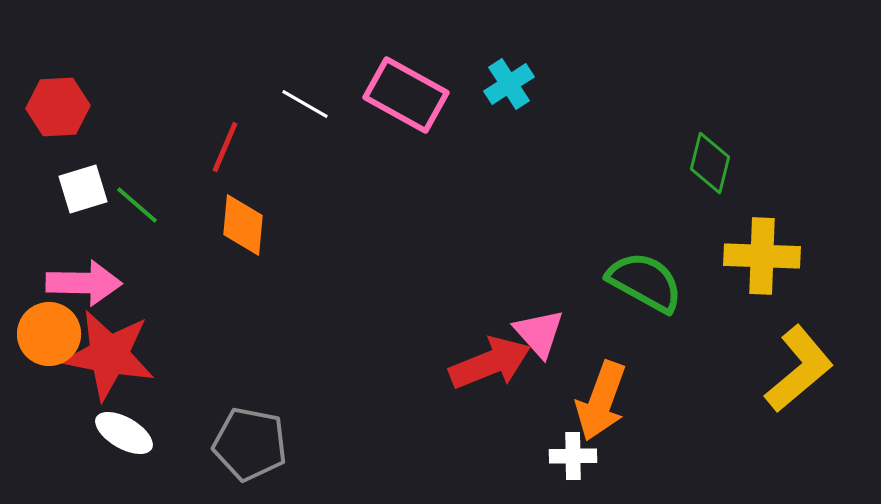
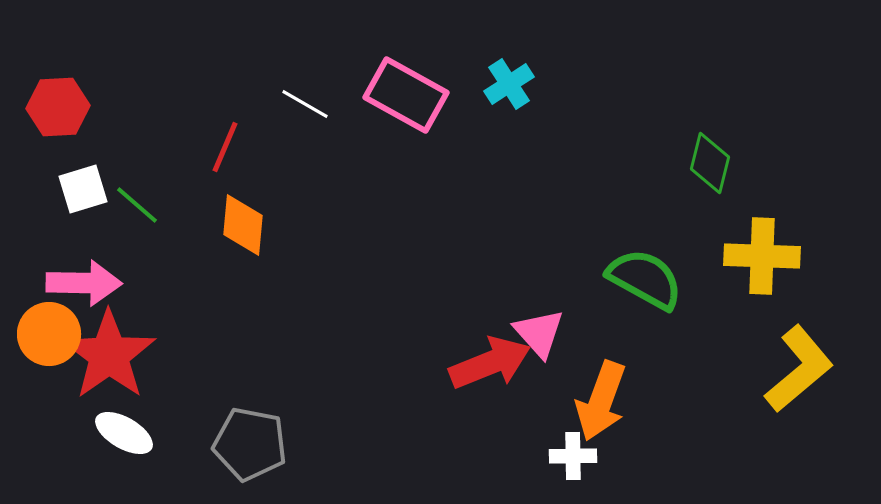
green semicircle: moved 3 px up
red star: rotated 26 degrees clockwise
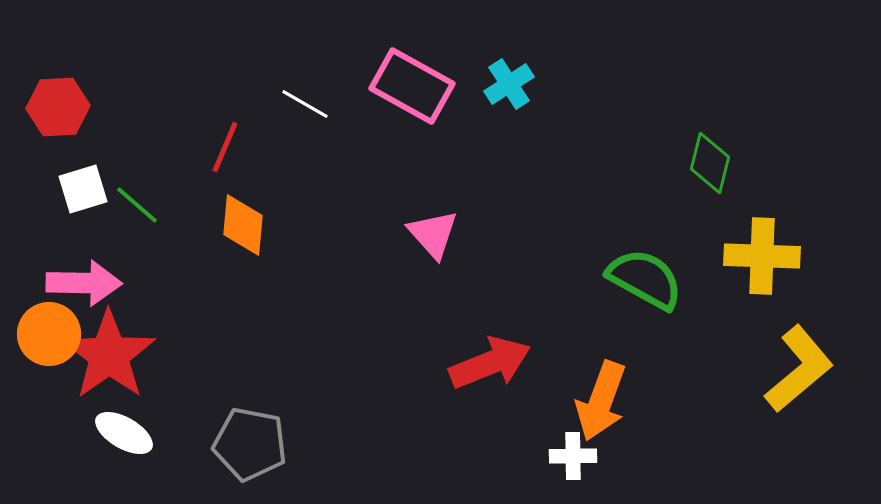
pink rectangle: moved 6 px right, 9 px up
pink triangle: moved 106 px left, 99 px up
